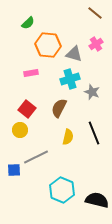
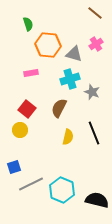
green semicircle: moved 1 px down; rotated 64 degrees counterclockwise
gray line: moved 5 px left, 27 px down
blue square: moved 3 px up; rotated 16 degrees counterclockwise
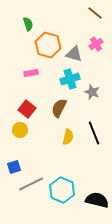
orange hexagon: rotated 10 degrees clockwise
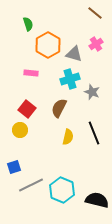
orange hexagon: rotated 15 degrees clockwise
pink rectangle: rotated 16 degrees clockwise
gray line: moved 1 px down
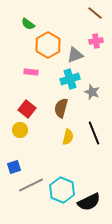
green semicircle: rotated 144 degrees clockwise
pink cross: moved 3 px up; rotated 24 degrees clockwise
gray triangle: moved 1 px right, 1 px down; rotated 36 degrees counterclockwise
pink rectangle: moved 1 px up
brown semicircle: moved 2 px right; rotated 12 degrees counterclockwise
black semicircle: moved 8 px left, 2 px down; rotated 140 degrees clockwise
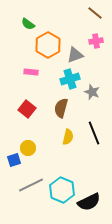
yellow circle: moved 8 px right, 18 px down
blue square: moved 7 px up
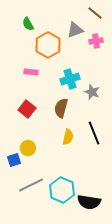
green semicircle: rotated 24 degrees clockwise
gray triangle: moved 25 px up
black semicircle: rotated 35 degrees clockwise
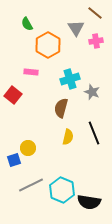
green semicircle: moved 1 px left
gray triangle: moved 1 px right, 2 px up; rotated 42 degrees counterclockwise
red square: moved 14 px left, 14 px up
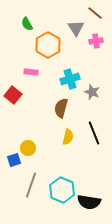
gray line: rotated 45 degrees counterclockwise
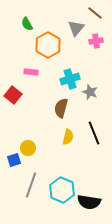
gray triangle: rotated 12 degrees clockwise
gray star: moved 2 px left
